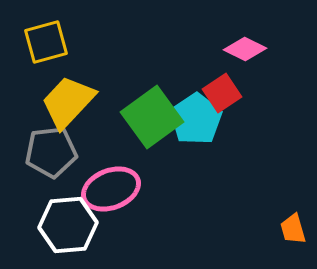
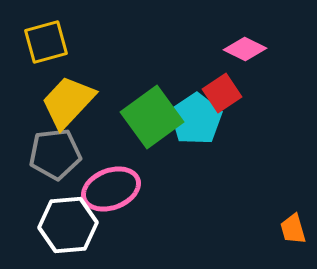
gray pentagon: moved 4 px right, 2 px down
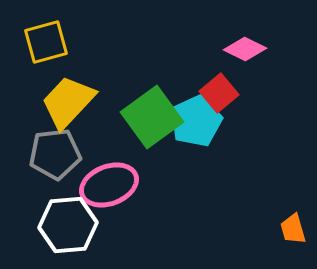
red square: moved 3 px left; rotated 6 degrees counterclockwise
cyan pentagon: moved 2 px down; rotated 9 degrees clockwise
pink ellipse: moved 2 px left, 4 px up
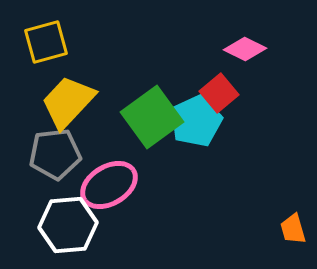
pink ellipse: rotated 10 degrees counterclockwise
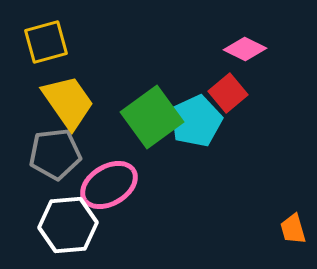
red square: moved 9 px right
yellow trapezoid: rotated 102 degrees clockwise
